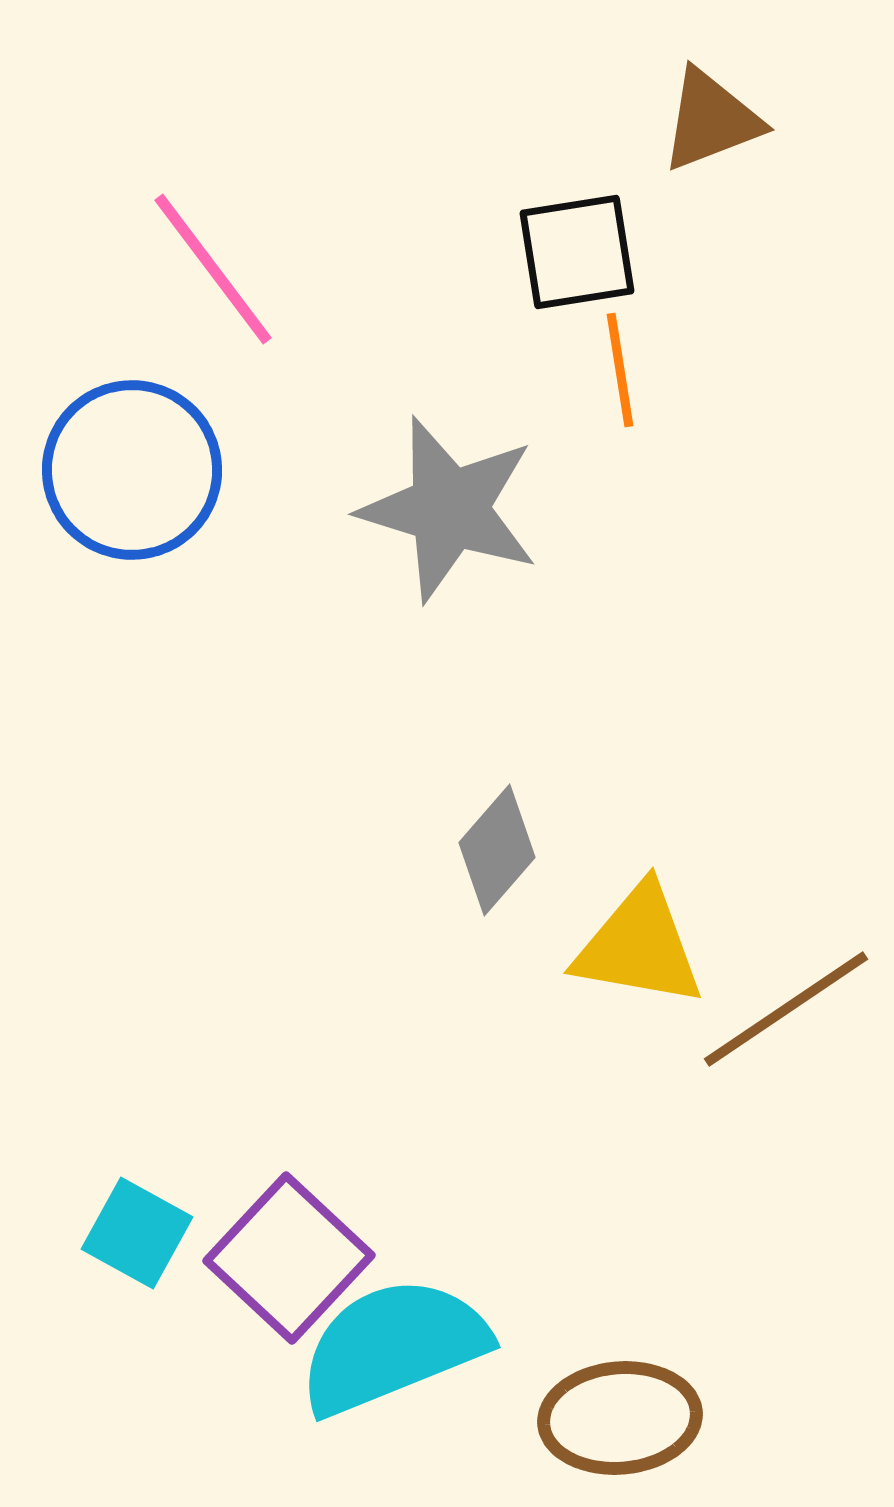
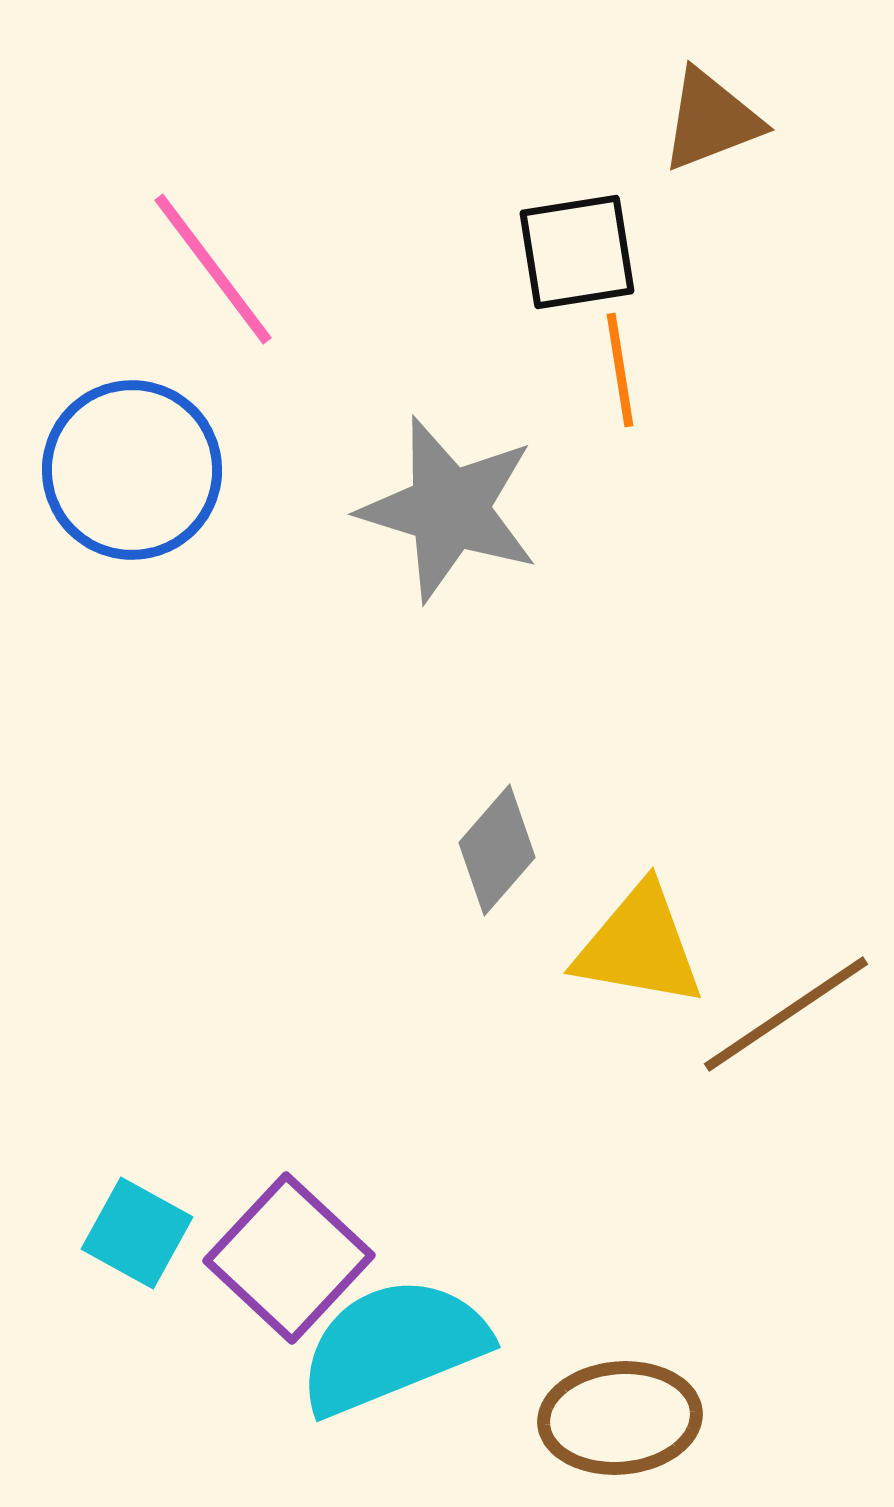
brown line: moved 5 px down
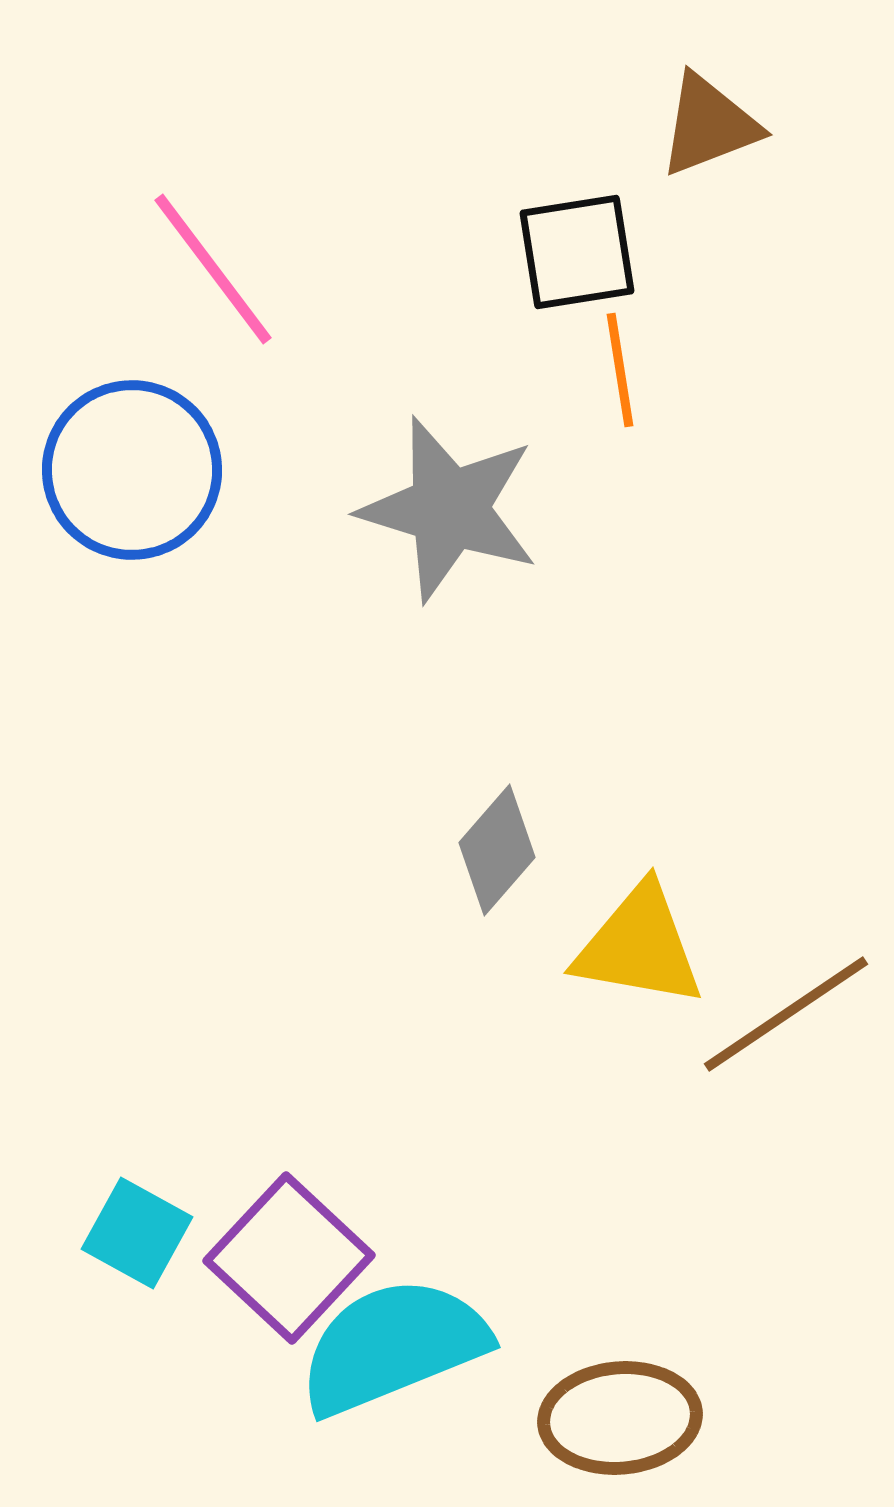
brown triangle: moved 2 px left, 5 px down
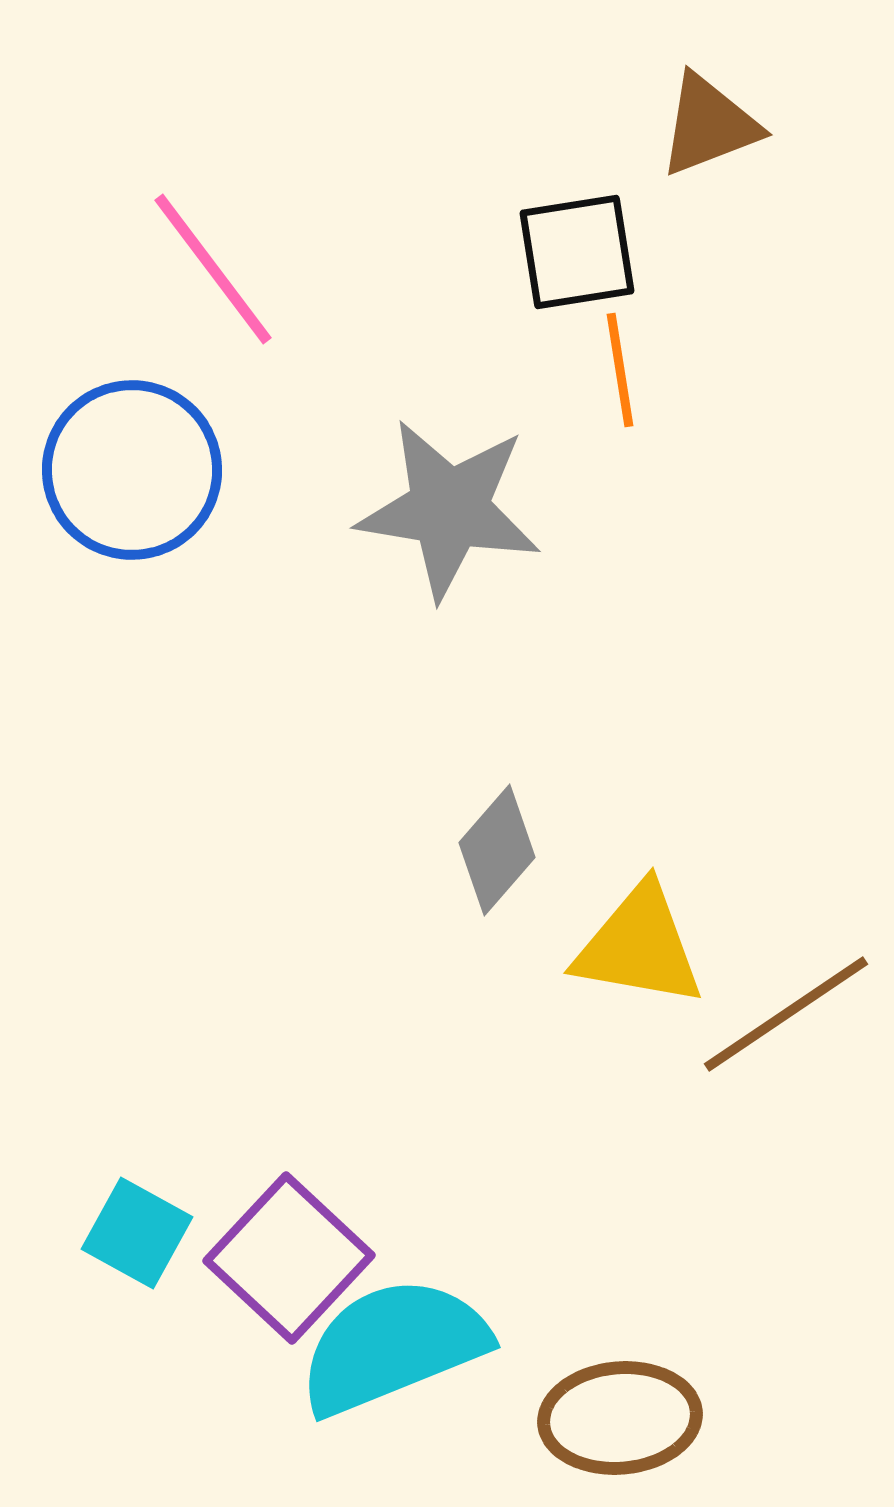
gray star: rotated 8 degrees counterclockwise
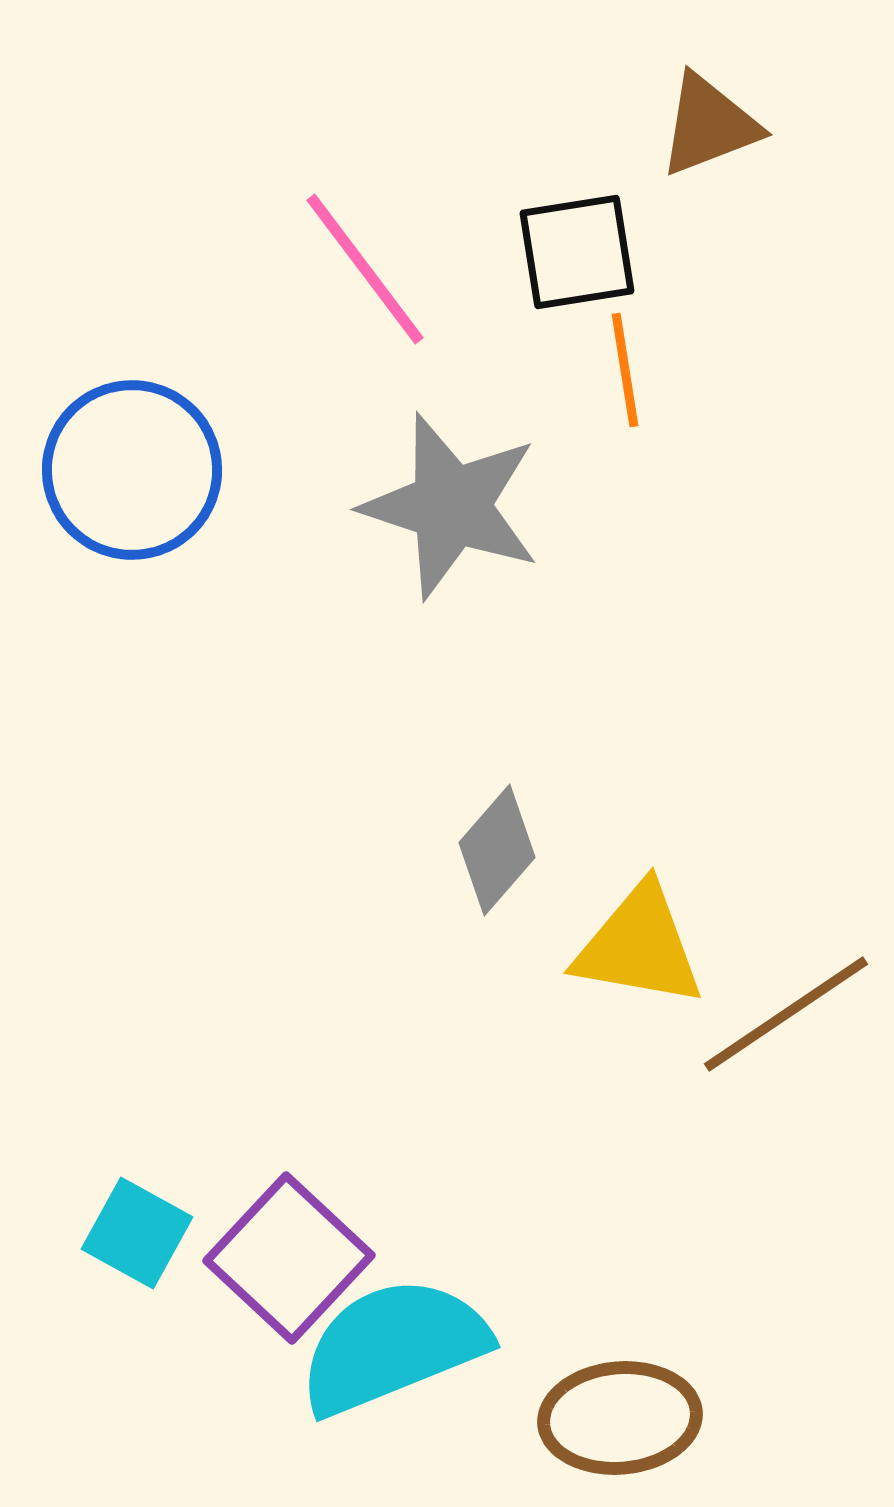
pink line: moved 152 px right
orange line: moved 5 px right
gray star: moved 2 px right, 3 px up; rotated 9 degrees clockwise
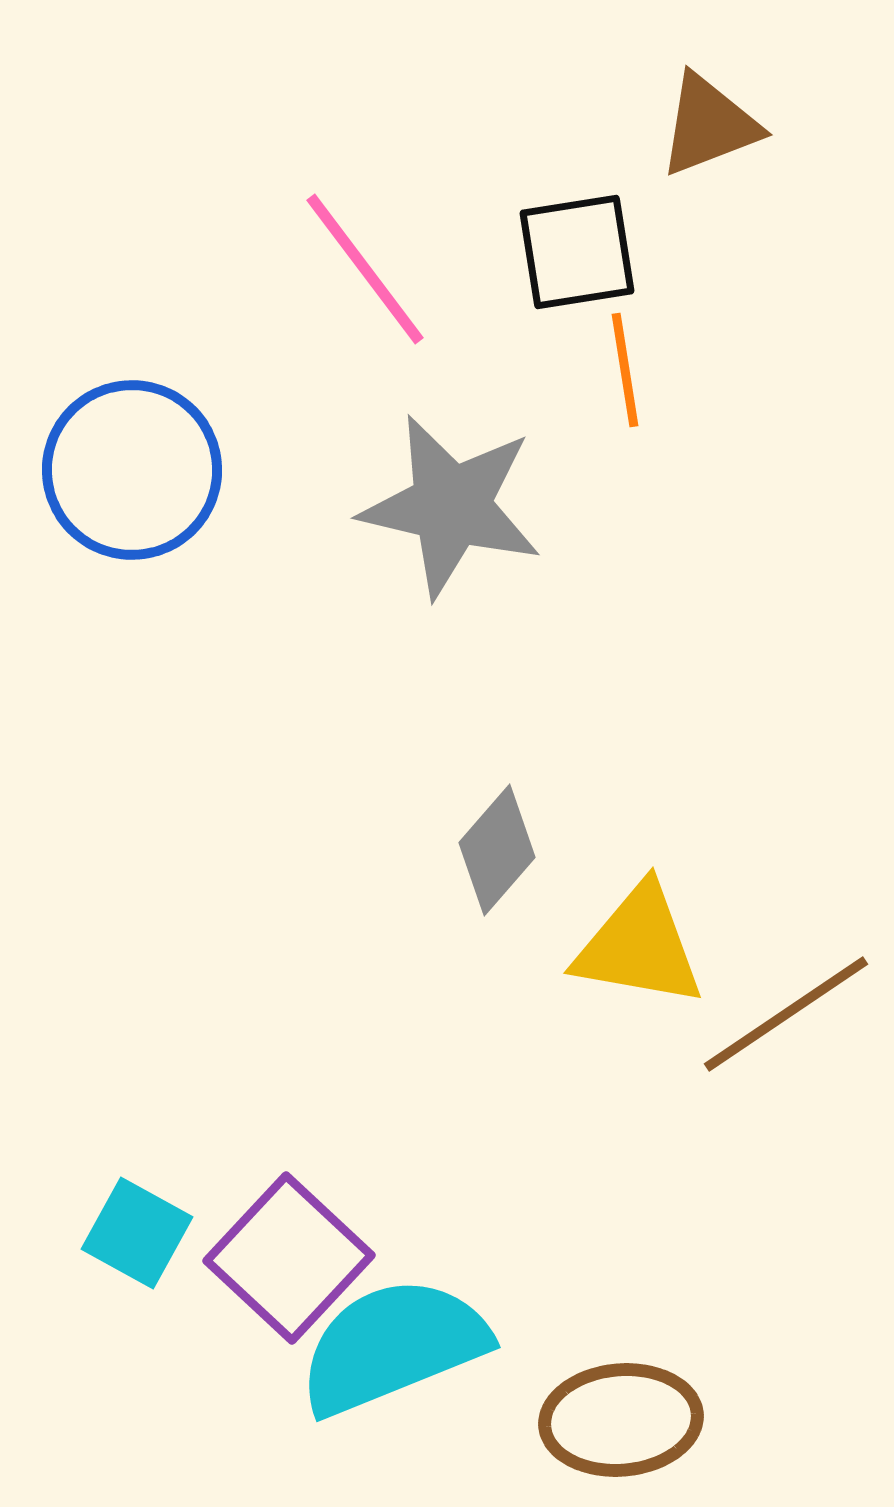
gray star: rotated 5 degrees counterclockwise
brown ellipse: moved 1 px right, 2 px down
